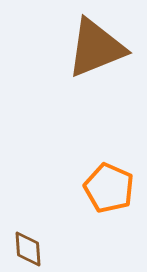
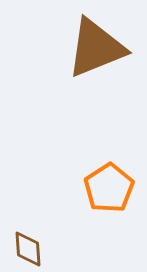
orange pentagon: rotated 15 degrees clockwise
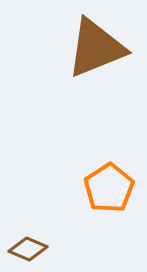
brown diamond: rotated 63 degrees counterclockwise
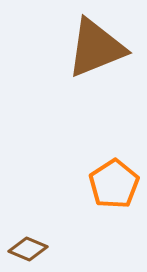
orange pentagon: moved 5 px right, 4 px up
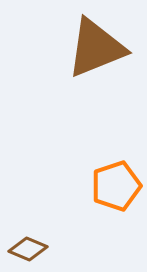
orange pentagon: moved 2 px right, 2 px down; rotated 15 degrees clockwise
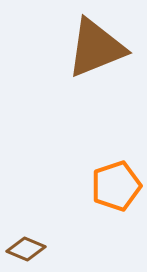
brown diamond: moved 2 px left
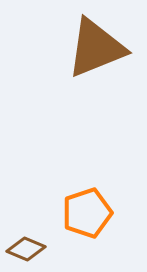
orange pentagon: moved 29 px left, 27 px down
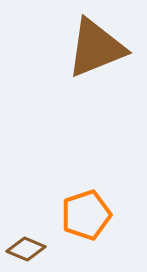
orange pentagon: moved 1 px left, 2 px down
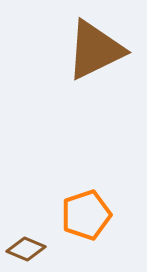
brown triangle: moved 1 px left, 2 px down; rotated 4 degrees counterclockwise
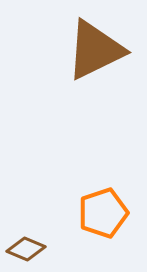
orange pentagon: moved 17 px right, 2 px up
